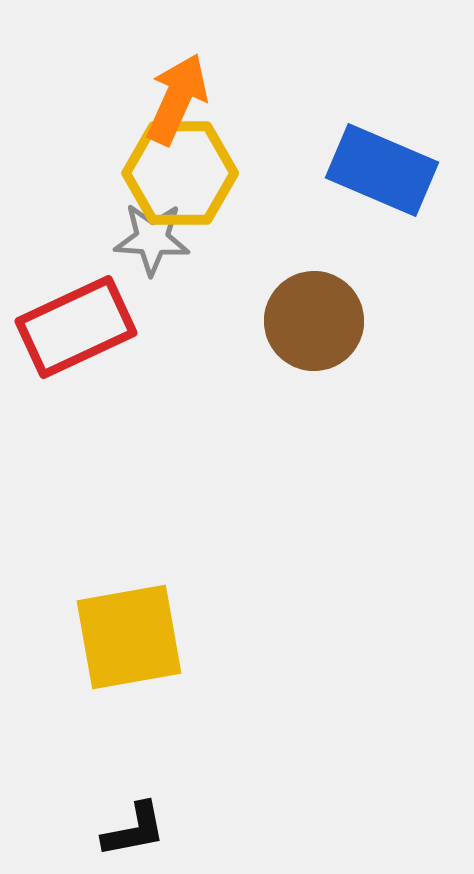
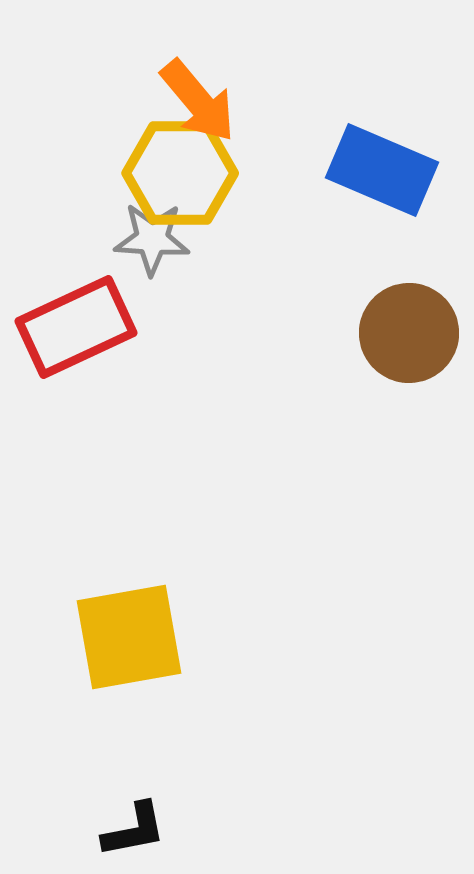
orange arrow: moved 21 px right, 2 px down; rotated 116 degrees clockwise
brown circle: moved 95 px right, 12 px down
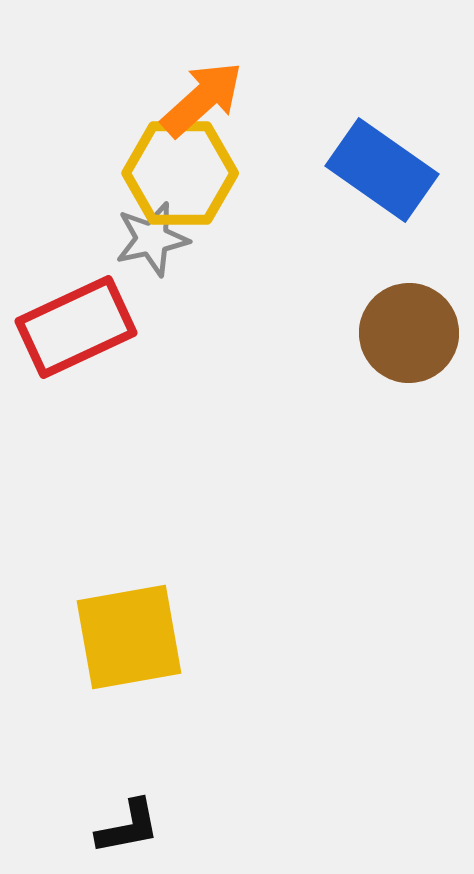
orange arrow: moved 4 px right, 2 px up; rotated 92 degrees counterclockwise
blue rectangle: rotated 12 degrees clockwise
gray star: rotated 16 degrees counterclockwise
black L-shape: moved 6 px left, 3 px up
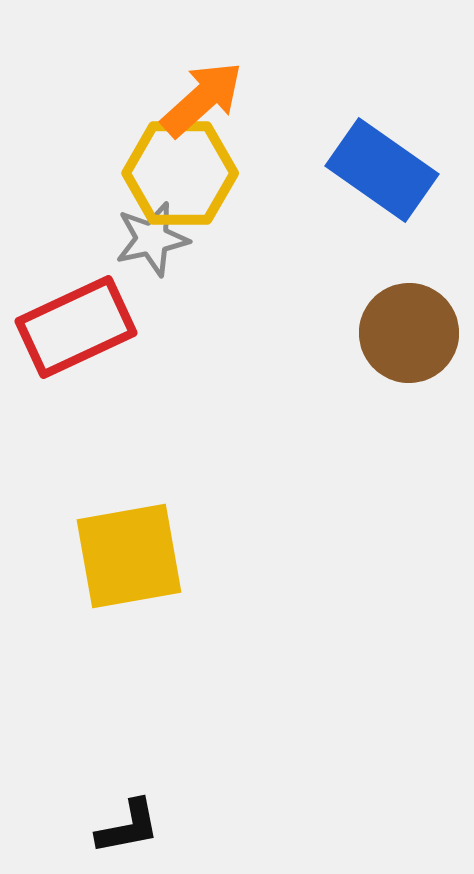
yellow square: moved 81 px up
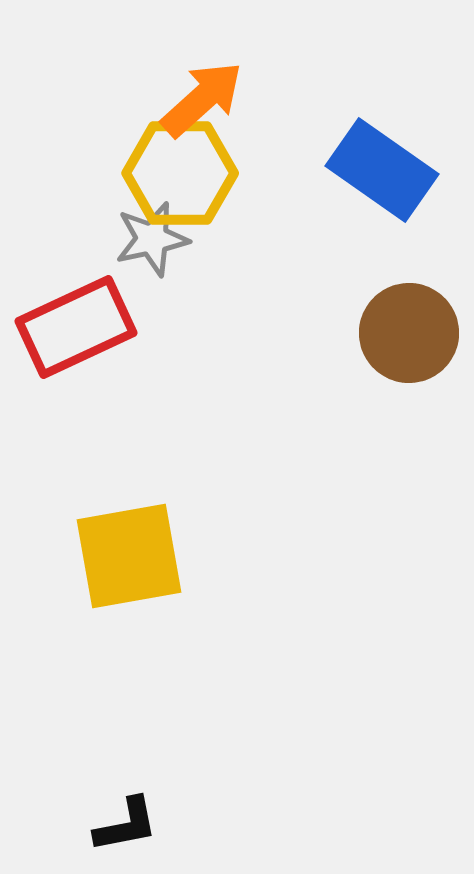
black L-shape: moved 2 px left, 2 px up
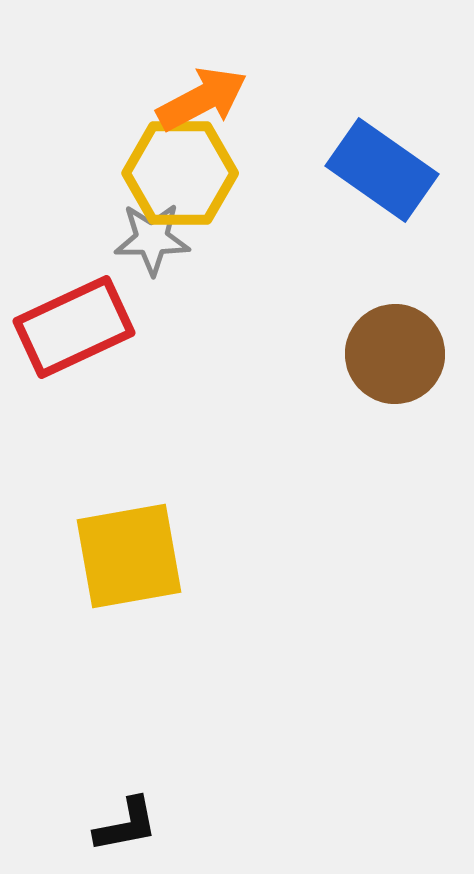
orange arrow: rotated 14 degrees clockwise
gray star: rotated 12 degrees clockwise
red rectangle: moved 2 px left
brown circle: moved 14 px left, 21 px down
